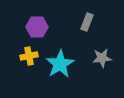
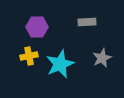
gray rectangle: rotated 66 degrees clockwise
gray star: rotated 18 degrees counterclockwise
cyan star: rotated 8 degrees clockwise
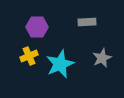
yellow cross: rotated 12 degrees counterclockwise
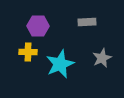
purple hexagon: moved 1 px right, 1 px up
yellow cross: moved 1 px left, 4 px up; rotated 24 degrees clockwise
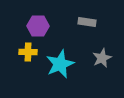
gray rectangle: rotated 12 degrees clockwise
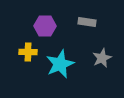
purple hexagon: moved 7 px right
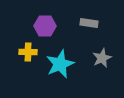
gray rectangle: moved 2 px right, 1 px down
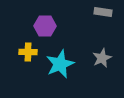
gray rectangle: moved 14 px right, 11 px up
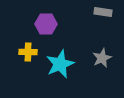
purple hexagon: moved 1 px right, 2 px up
